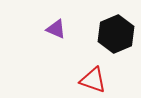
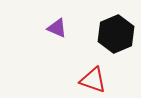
purple triangle: moved 1 px right, 1 px up
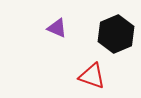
red triangle: moved 1 px left, 4 px up
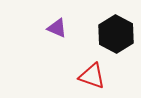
black hexagon: rotated 9 degrees counterclockwise
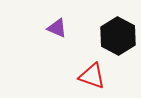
black hexagon: moved 2 px right, 2 px down
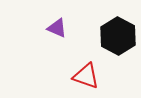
red triangle: moved 6 px left
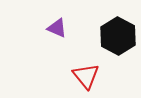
red triangle: rotated 32 degrees clockwise
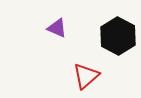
red triangle: rotated 28 degrees clockwise
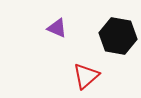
black hexagon: rotated 18 degrees counterclockwise
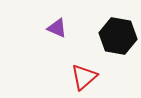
red triangle: moved 2 px left, 1 px down
